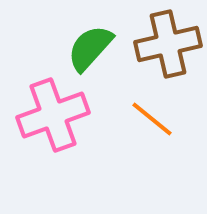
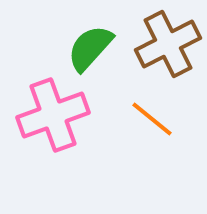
brown cross: rotated 14 degrees counterclockwise
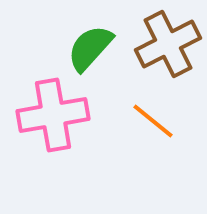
pink cross: rotated 10 degrees clockwise
orange line: moved 1 px right, 2 px down
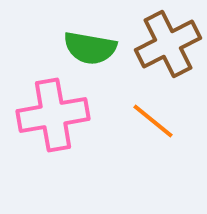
green semicircle: rotated 122 degrees counterclockwise
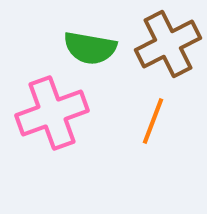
pink cross: moved 1 px left, 2 px up; rotated 10 degrees counterclockwise
orange line: rotated 72 degrees clockwise
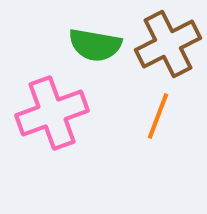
green semicircle: moved 5 px right, 3 px up
orange line: moved 5 px right, 5 px up
